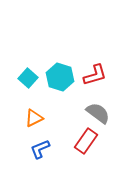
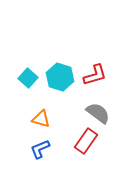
orange triangle: moved 7 px right, 1 px down; rotated 42 degrees clockwise
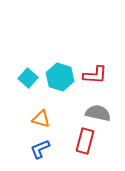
red L-shape: rotated 20 degrees clockwise
gray semicircle: rotated 25 degrees counterclockwise
red rectangle: moved 1 px left; rotated 20 degrees counterclockwise
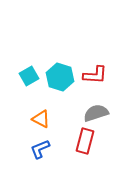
cyan square: moved 1 px right, 2 px up; rotated 18 degrees clockwise
gray semicircle: moved 2 px left; rotated 30 degrees counterclockwise
orange triangle: rotated 12 degrees clockwise
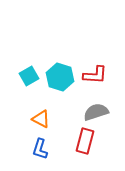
gray semicircle: moved 1 px up
blue L-shape: rotated 50 degrees counterclockwise
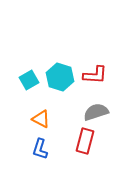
cyan square: moved 4 px down
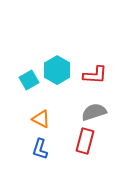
cyan hexagon: moved 3 px left, 7 px up; rotated 12 degrees clockwise
gray semicircle: moved 2 px left
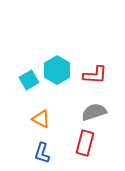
red rectangle: moved 2 px down
blue L-shape: moved 2 px right, 4 px down
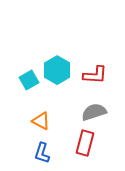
orange triangle: moved 2 px down
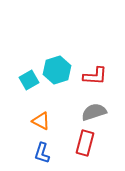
cyan hexagon: rotated 12 degrees clockwise
red L-shape: moved 1 px down
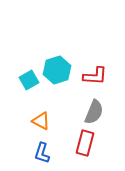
gray semicircle: rotated 130 degrees clockwise
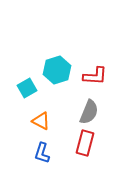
cyan square: moved 2 px left, 8 px down
gray semicircle: moved 5 px left
